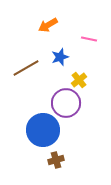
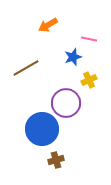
blue star: moved 13 px right
yellow cross: moved 10 px right; rotated 14 degrees clockwise
blue circle: moved 1 px left, 1 px up
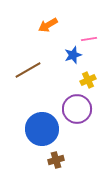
pink line: rotated 21 degrees counterclockwise
blue star: moved 2 px up
brown line: moved 2 px right, 2 px down
yellow cross: moved 1 px left
purple circle: moved 11 px right, 6 px down
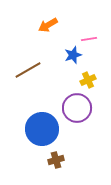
purple circle: moved 1 px up
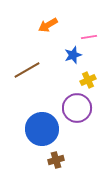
pink line: moved 2 px up
brown line: moved 1 px left
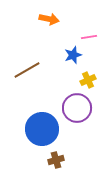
orange arrow: moved 1 px right, 6 px up; rotated 138 degrees counterclockwise
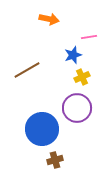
yellow cross: moved 6 px left, 3 px up
brown cross: moved 1 px left
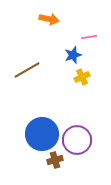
purple circle: moved 32 px down
blue circle: moved 5 px down
